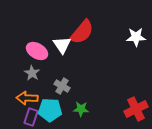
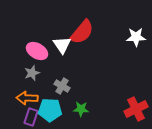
gray star: rotated 21 degrees clockwise
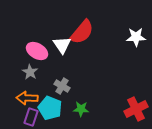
gray star: moved 2 px left, 1 px up; rotated 21 degrees counterclockwise
cyan pentagon: moved 2 px up; rotated 20 degrees clockwise
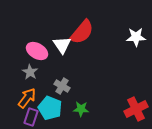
orange arrow: rotated 125 degrees clockwise
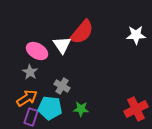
white star: moved 2 px up
orange arrow: rotated 20 degrees clockwise
cyan pentagon: rotated 15 degrees counterclockwise
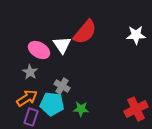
red semicircle: moved 3 px right
pink ellipse: moved 2 px right, 1 px up
cyan pentagon: moved 2 px right, 4 px up
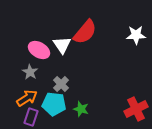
gray cross: moved 1 px left, 2 px up; rotated 14 degrees clockwise
cyan pentagon: moved 2 px right
green star: rotated 14 degrees clockwise
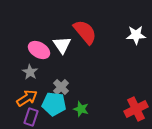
red semicircle: rotated 80 degrees counterclockwise
gray cross: moved 3 px down
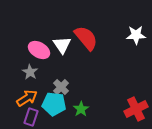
red semicircle: moved 1 px right, 6 px down
green star: rotated 21 degrees clockwise
